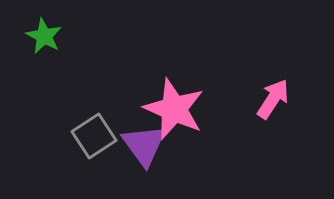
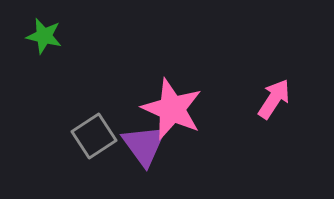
green star: rotated 15 degrees counterclockwise
pink arrow: moved 1 px right
pink star: moved 2 px left
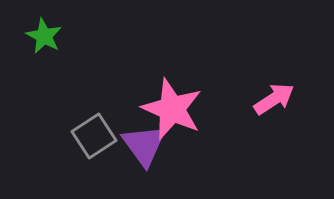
green star: rotated 15 degrees clockwise
pink arrow: rotated 24 degrees clockwise
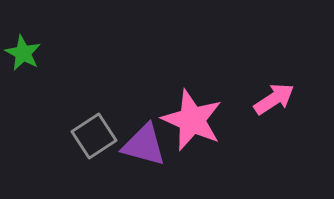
green star: moved 21 px left, 17 px down
pink star: moved 20 px right, 11 px down
purple triangle: rotated 39 degrees counterclockwise
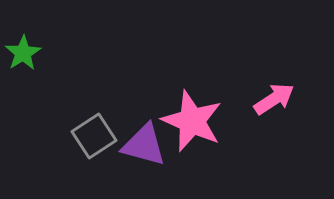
green star: rotated 12 degrees clockwise
pink star: moved 1 px down
